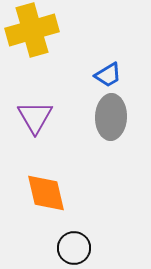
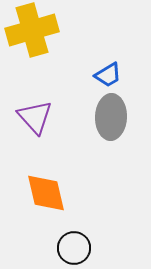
purple triangle: rotated 12 degrees counterclockwise
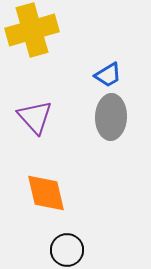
black circle: moved 7 px left, 2 px down
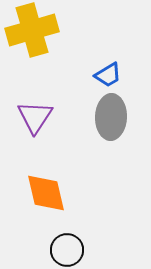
purple triangle: rotated 15 degrees clockwise
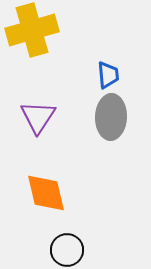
blue trapezoid: rotated 64 degrees counterclockwise
purple triangle: moved 3 px right
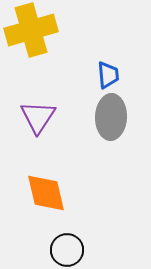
yellow cross: moved 1 px left
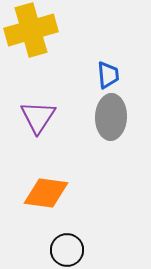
orange diamond: rotated 69 degrees counterclockwise
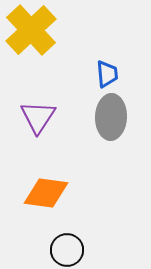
yellow cross: rotated 27 degrees counterclockwise
blue trapezoid: moved 1 px left, 1 px up
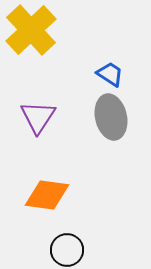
blue trapezoid: moved 3 px right; rotated 52 degrees counterclockwise
gray ellipse: rotated 15 degrees counterclockwise
orange diamond: moved 1 px right, 2 px down
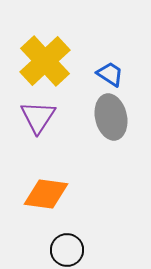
yellow cross: moved 14 px right, 31 px down
orange diamond: moved 1 px left, 1 px up
